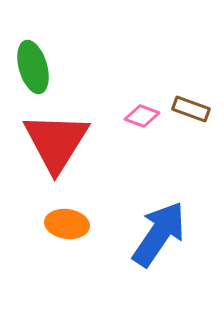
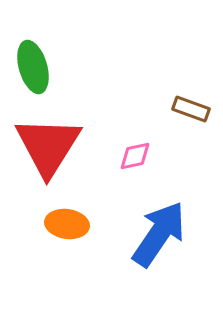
pink diamond: moved 7 px left, 40 px down; rotated 32 degrees counterclockwise
red triangle: moved 8 px left, 4 px down
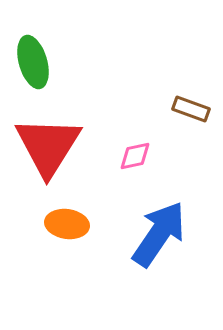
green ellipse: moved 5 px up
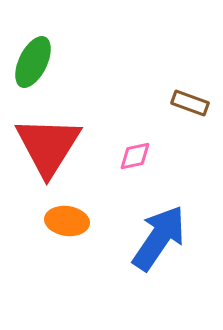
green ellipse: rotated 42 degrees clockwise
brown rectangle: moved 1 px left, 6 px up
orange ellipse: moved 3 px up
blue arrow: moved 4 px down
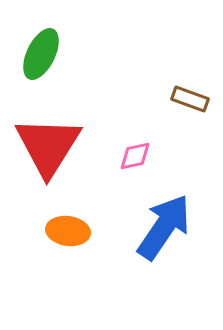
green ellipse: moved 8 px right, 8 px up
brown rectangle: moved 4 px up
orange ellipse: moved 1 px right, 10 px down
blue arrow: moved 5 px right, 11 px up
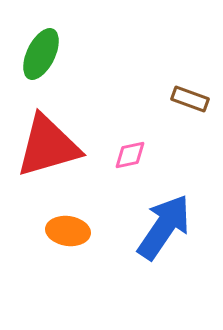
red triangle: rotated 42 degrees clockwise
pink diamond: moved 5 px left, 1 px up
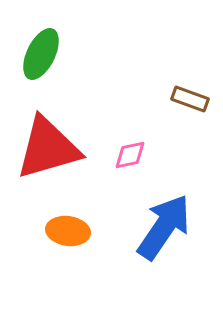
red triangle: moved 2 px down
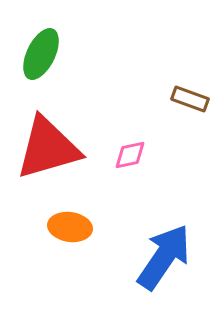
blue arrow: moved 30 px down
orange ellipse: moved 2 px right, 4 px up
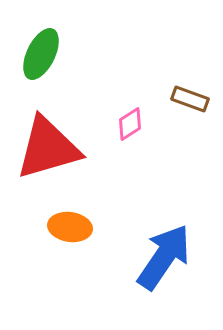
pink diamond: moved 31 px up; rotated 20 degrees counterclockwise
